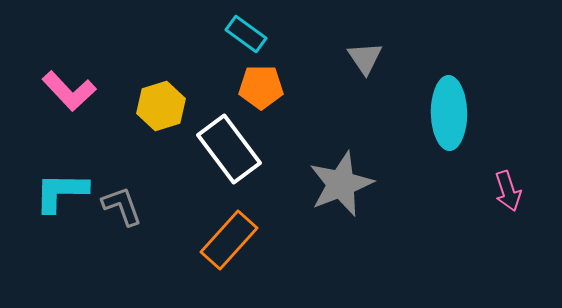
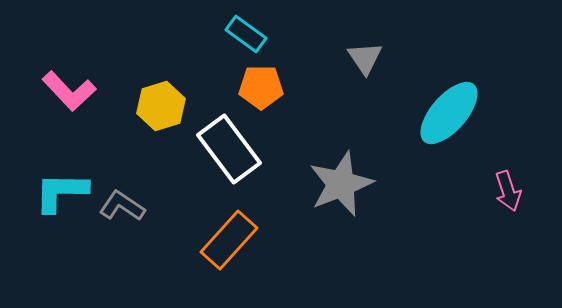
cyan ellipse: rotated 42 degrees clockwise
gray L-shape: rotated 36 degrees counterclockwise
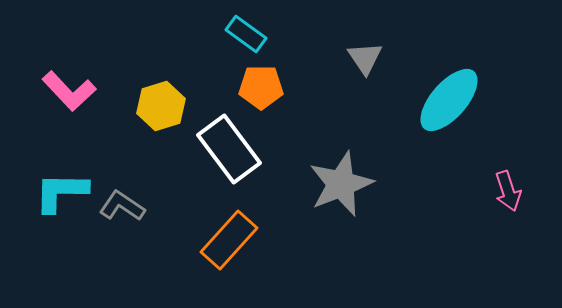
cyan ellipse: moved 13 px up
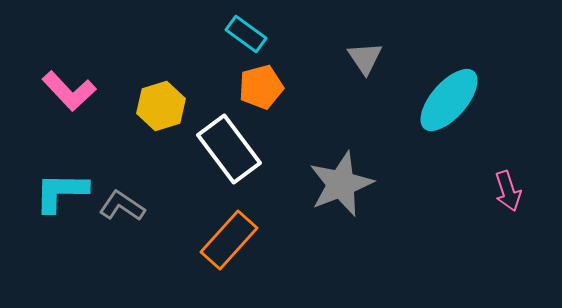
orange pentagon: rotated 15 degrees counterclockwise
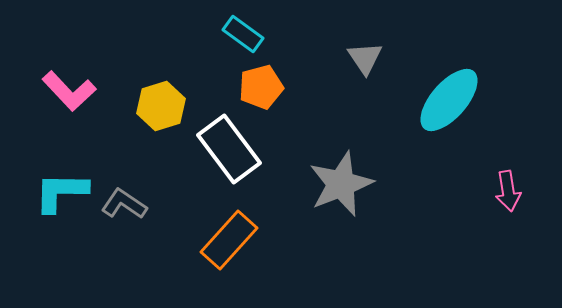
cyan rectangle: moved 3 px left
pink arrow: rotated 9 degrees clockwise
gray L-shape: moved 2 px right, 2 px up
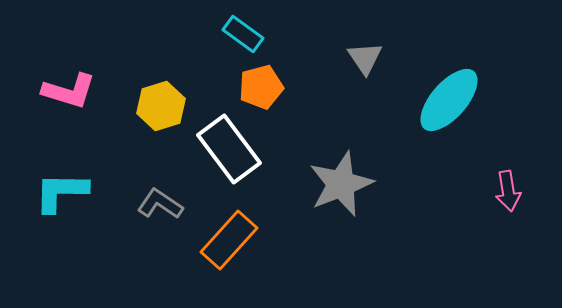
pink L-shape: rotated 30 degrees counterclockwise
gray L-shape: moved 36 px right
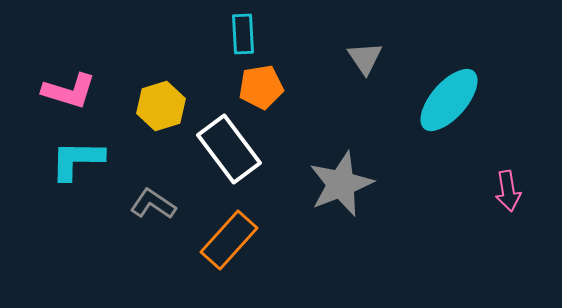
cyan rectangle: rotated 51 degrees clockwise
orange pentagon: rotated 6 degrees clockwise
cyan L-shape: moved 16 px right, 32 px up
gray L-shape: moved 7 px left
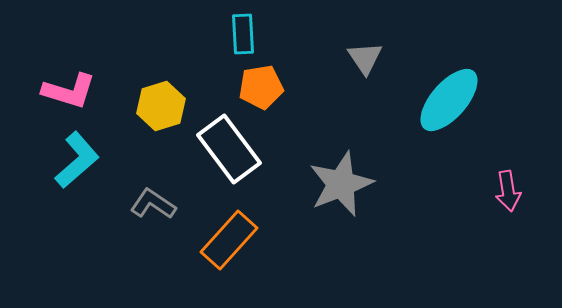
cyan L-shape: rotated 138 degrees clockwise
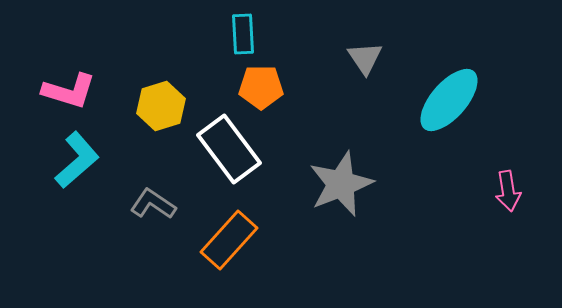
orange pentagon: rotated 9 degrees clockwise
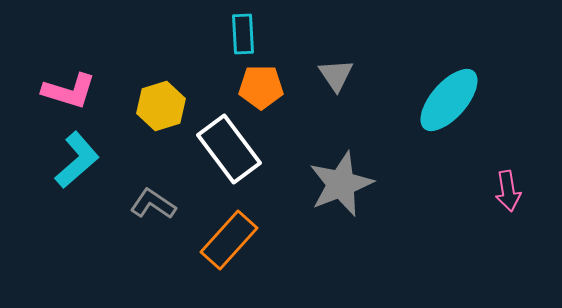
gray triangle: moved 29 px left, 17 px down
